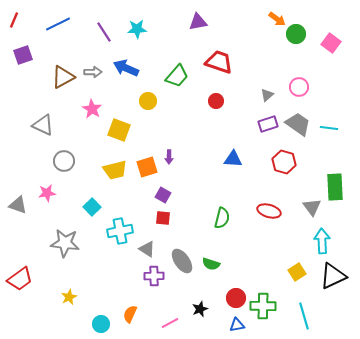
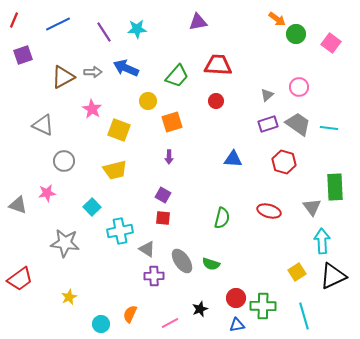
red trapezoid at (219, 62): moved 1 px left, 3 px down; rotated 16 degrees counterclockwise
orange square at (147, 167): moved 25 px right, 45 px up
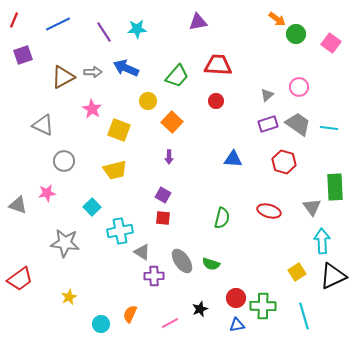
orange square at (172, 122): rotated 30 degrees counterclockwise
gray triangle at (147, 249): moved 5 px left, 3 px down
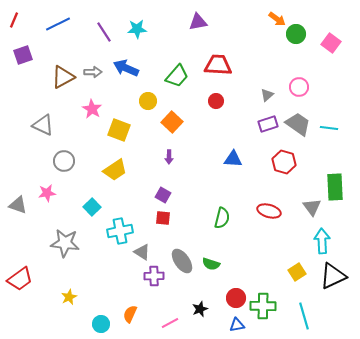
yellow trapezoid at (115, 170): rotated 20 degrees counterclockwise
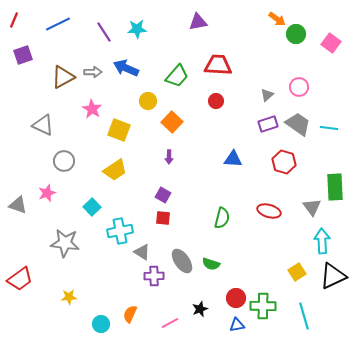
pink star at (47, 193): rotated 12 degrees counterclockwise
yellow star at (69, 297): rotated 21 degrees clockwise
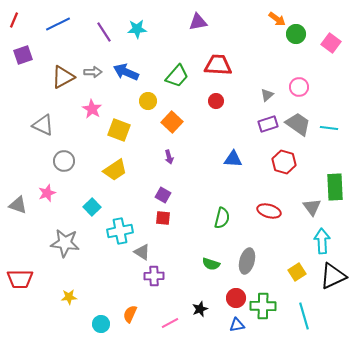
blue arrow at (126, 68): moved 4 px down
purple arrow at (169, 157): rotated 16 degrees counterclockwise
gray ellipse at (182, 261): moved 65 px right; rotated 50 degrees clockwise
red trapezoid at (20, 279): rotated 36 degrees clockwise
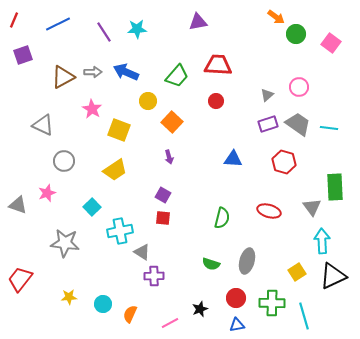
orange arrow at (277, 19): moved 1 px left, 2 px up
red trapezoid at (20, 279): rotated 128 degrees clockwise
green cross at (263, 306): moved 9 px right, 3 px up
cyan circle at (101, 324): moved 2 px right, 20 px up
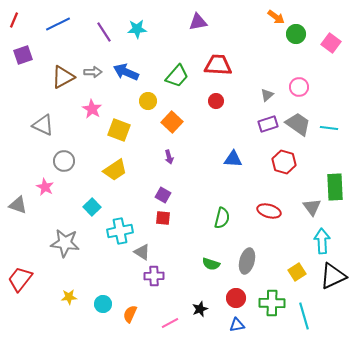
pink star at (47, 193): moved 2 px left, 6 px up; rotated 24 degrees counterclockwise
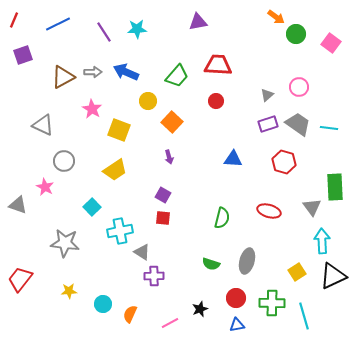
yellow star at (69, 297): moved 6 px up
